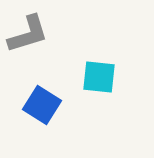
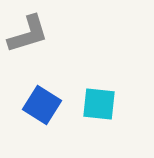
cyan square: moved 27 px down
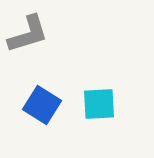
cyan square: rotated 9 degrees counterclockwise
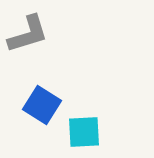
cyan square: moved 15 px left, 28 px down
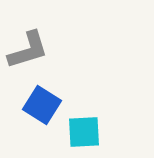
gray L-shape: moved 16 px down
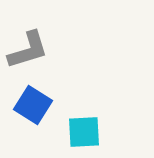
blue square: moved 9 px left
